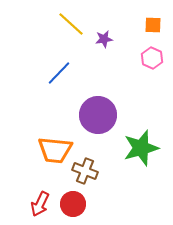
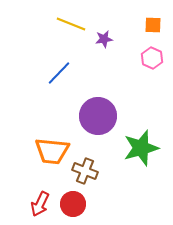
yellow line: rotated 20 degrees counterclockwise
purple circle: moved 1 px down
orange trapezoid: moved 3 px left, 1 px down
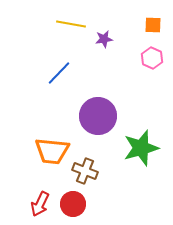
yellow line: rotated 12 degrees counterclockwise
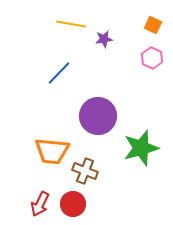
orange square: rotated 24 degrees clockwise
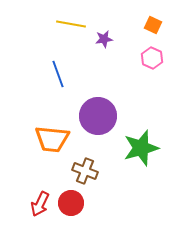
blue line: moved 1 px left, 1 px down; rotated 64 degrees counterclockwise
orange trapezoid: moved 12 px up
red circle: moved 2 px left, 1 px up
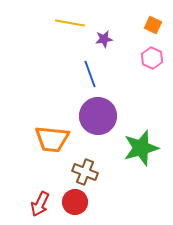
yellow line: moved 1 px left, 1 px up
blue line: moved 32 px right
brown cross: moved 1 px down
red circle: moved 4 px right, 1 px up
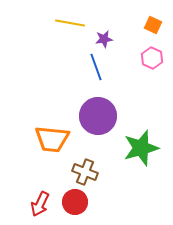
blue line: moved 6 px right, 7 px up
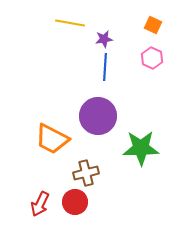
blue line: moved 9 px right; rotated 24 degrees clockwise
orange trapezoid: rotated 21 degrees clockwise
green star: rotated 15 degrees clockwise
brown cross: moved 1 px right, 1 px down; rotated 35 degrees counterclockwise
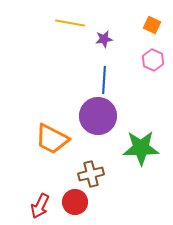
orange square: moved 1 px left
pink hexagon: moved 1 px right, 2 px down
blue line: moved 1 px left, 13 px down
brown cross: moved 5 px right, 1 px down
red arrow: moved 2 px down
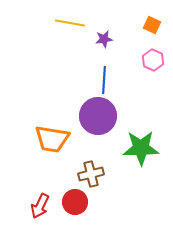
orange trapezoid: rotated 18 degrees counterclockwise
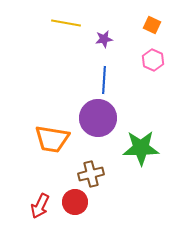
yellow line: moved 4 px left
purple circle: moved 2 px down
